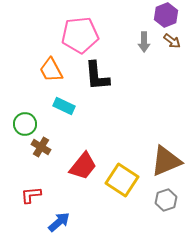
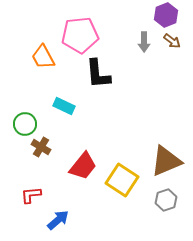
orange trapezoid: moved 8 px left, 13 px up
black L-shape: moved 1 px right, 2 px up
blue arrow: moved 1 px left, 2 px up
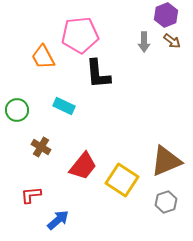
green circle: moved 8 px left, 14 px up
gray hexagon: moved 2 px down
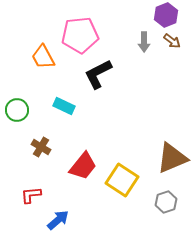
black L-shape: rotated 68 degrees clockwise
brown triangle: moved 6 px right, 3 px up
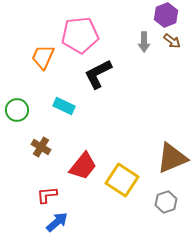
orange trapezoid: rotated 52 degrees clockwise
red L-shape: moved 16 px right
blue arrow: moved 1 px left, 2 px down
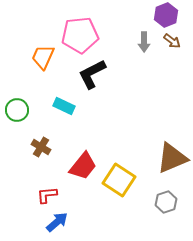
black L-shape: moved 6 px left
yellow square: moved 3 px left
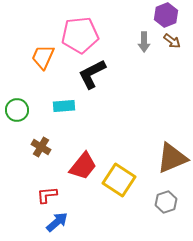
cyan rectangle: rotated 30 degrees counterclockwise
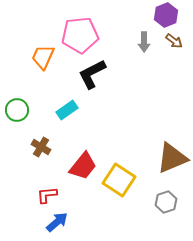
brown arrow: moved 2 px right
cyan rectangle: moved 3 px right, 4 px down; rotated 30 degrees counterclockwise
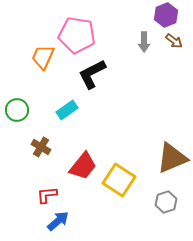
pink pentagon: moved 3 px left; rotated 15 degrees clockwise
blue arrow: moved 1 px right, 1 px up
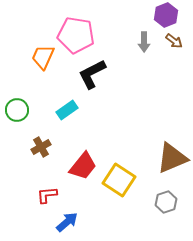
pink pentagon: moved 1 px left
brown cross: rotated 30 degrees clockwise
blue arrow: moved 9 px right, 1 px down
